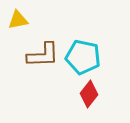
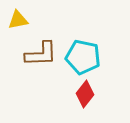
brown L-shape: moved 2 px left, 1 px up
red diamond: moved 4 px left
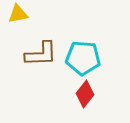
yellow triangle: moved 6 px up
cyan pentagon: moved 1 px down; rotated 8 degrees counterclockwise
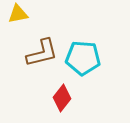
brown L-shape: moved 1 px right, 1 px up; rotated 12 degrees counterclockwise
red diamond: moved 23 px left, 4 px down
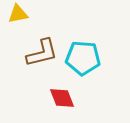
red diamond: rotated 60 degrees counterclockwise
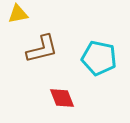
brown L-shape: moved 4 px up
cyan pentagon: moved 16 px right; rotated 8 degrees clockwise
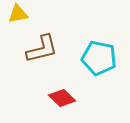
red diamond: rotated 24 degrees counterclockwise
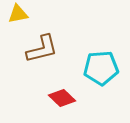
cyan pentagon: moved 2 px right, 10 px down; rotated 16 degrees counterclockwise
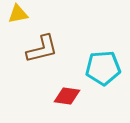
cyan pentagon: moved 2 px right
red diamond: moved 5 px right, 2 px up; rotated 36 degrees counterclockwise
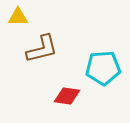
yellow triangle: moved 3 px down; rotated 10 degrees clockwise
